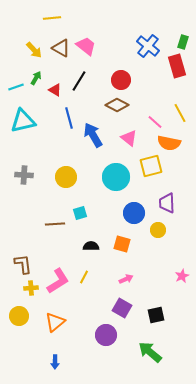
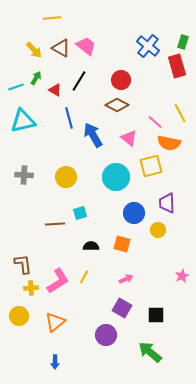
black square at (156, 315): rotated 12 degrees clockwise
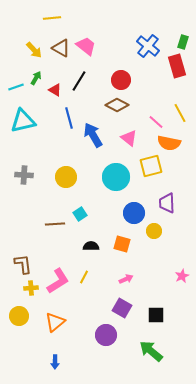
pink line at (155, 122): moved 1 px right
cyan square at (80, 213): moved 1 px down; rotated 16 degrees counterclockwise
yellow circle at (158, 230): moved 4 px left, 1 px down
green arrow at (150, 352): moved 1 px right, 1 px up
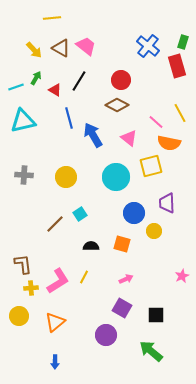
brown line at (55, 224): rotated 42 degrees counterclockwise
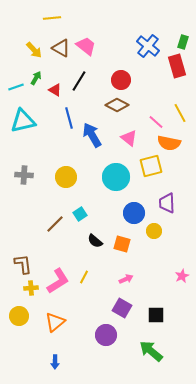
blue arrow at (93, 135): moved 1 px left
black semicircle at (91, 246): moved 4 px right, 5 px up; rotated 140 degrees counterclockwise
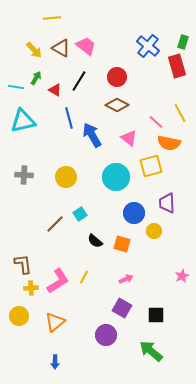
red circle at (121, 80): moved 4 px left, 3 px up
cyan line at (16, 87): rotated 28 degrees clockwise
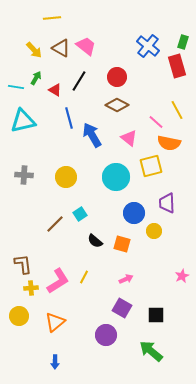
yellow line at (180, 113): moved 3 px left, 3 px up
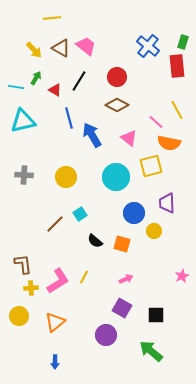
red rectangle at (177, 66): rotated 10 degrees clockwise
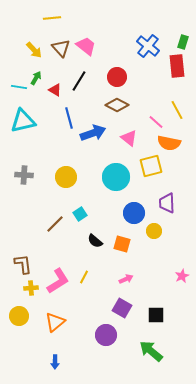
brown triangle at (61, 48): rotated 18 degrees clockwise
cyan line at (16, 87): moved 3 px right
blue arrow at (92, 135): moved 1 px right, 2 px up; rotated 100 degrees clockwise
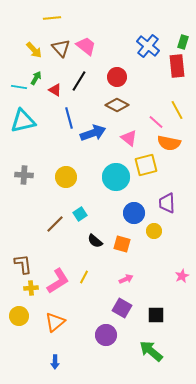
yellow square at (151, 166): moved 5 px left, 1 px up
